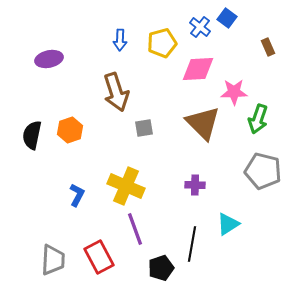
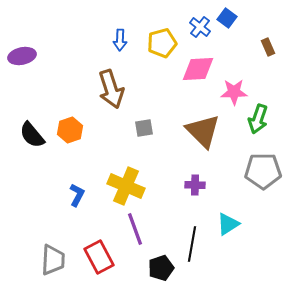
purple ellipse: moved 27 px left, 3 px up
brown arrow: moved 5 px left, 3 px up
brown triangle: moved 8 px down
black semicircle: rotated 52 degrees counterclockwise
gray pentagon: rotated 15 degrees counterclockwise
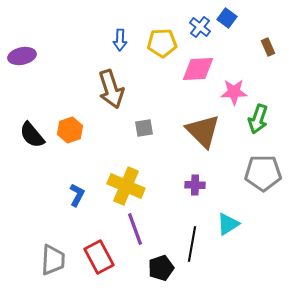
yellow pentagon: rotated 12 degrees clockwise
gray pentagon: moved 2 px down
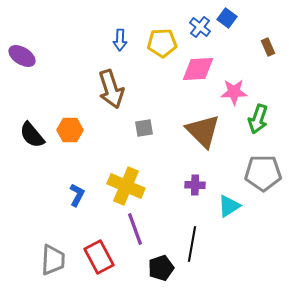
purple ellipse: rotated 44 degrees clockwise
orange hexagon: rotated 20 degrees clockwise
cyan triangle: moved 1 px right, 18 px up
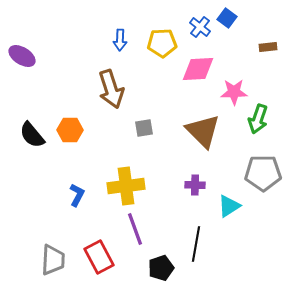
brown rectangle: rotated 72 degrees counterclockwise
yellow cross: rotated 30 degrees counterclockwise
black line: moved 4 px right
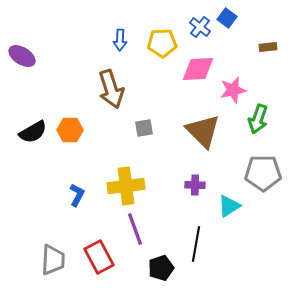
pink star: moved 1 px left, 2 px up; rotated 12 degrees counterclockwise
black semicircle: moved 1 px right, 3 px up; rotated 80 degrees counterclockwise
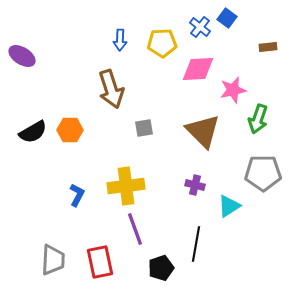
purple cross: rotated 12 degrees clockwise
red rectangle: moved 1 px right, 5 px down; rotated 16 degrees clockwise
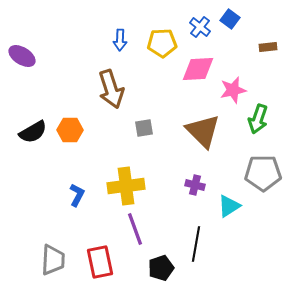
blue square: moved 3 px right, 1 px down
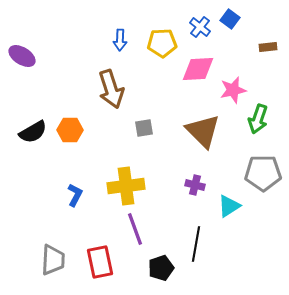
blue L-shape: moved 2 px left
